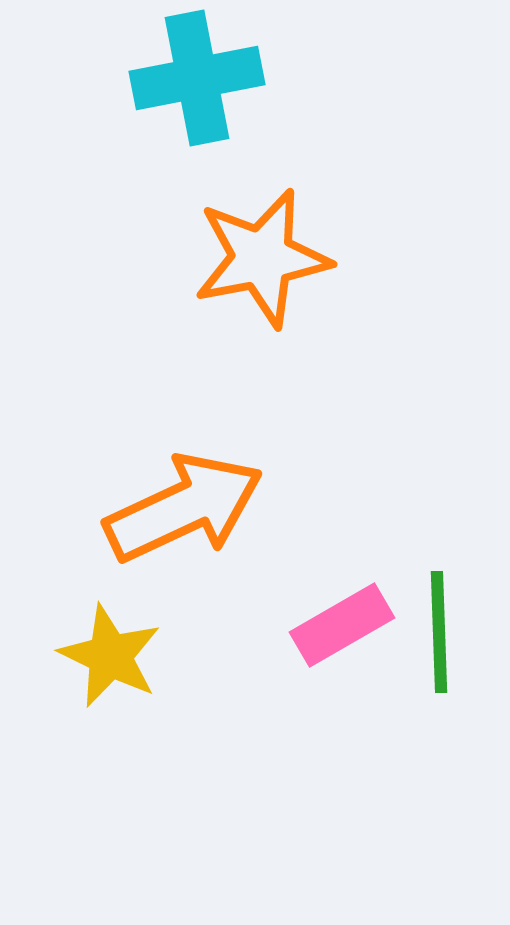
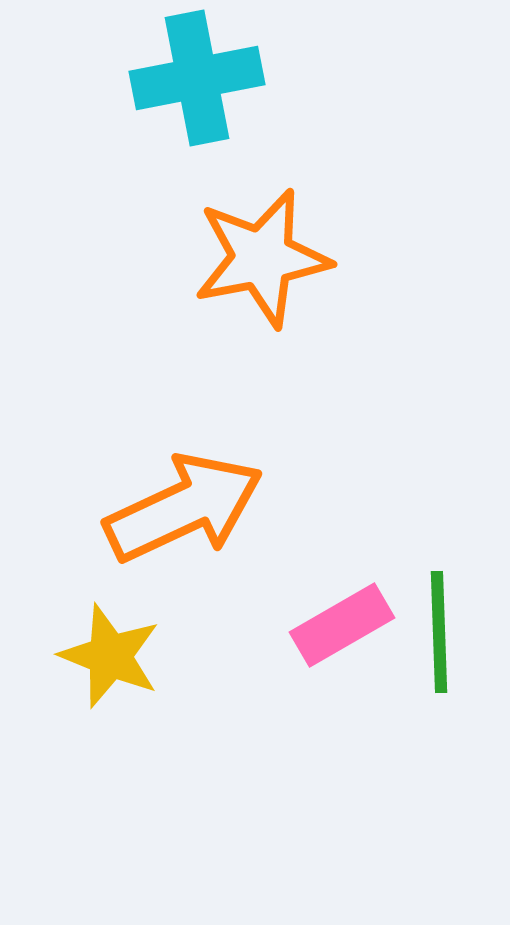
yellow star: rotated 4 degrees counterclockwise
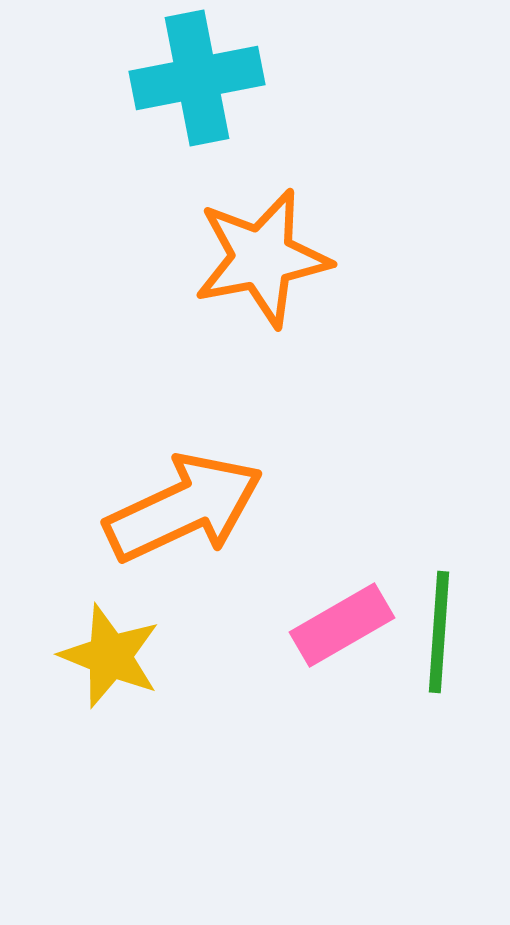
green line: rotated 6 degrees clockwise
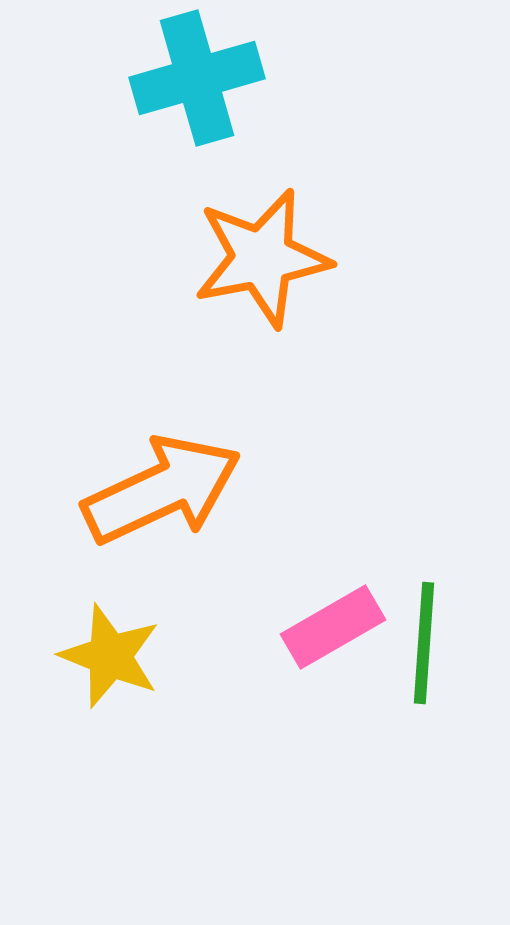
cyan cross: rotated 5 degrees counterclockwise
orange arrow: moved 22 px left, 18 px up
pink rectangle: moved 9 px left, 2 px down
green line: moved 15 px left, 11 px down
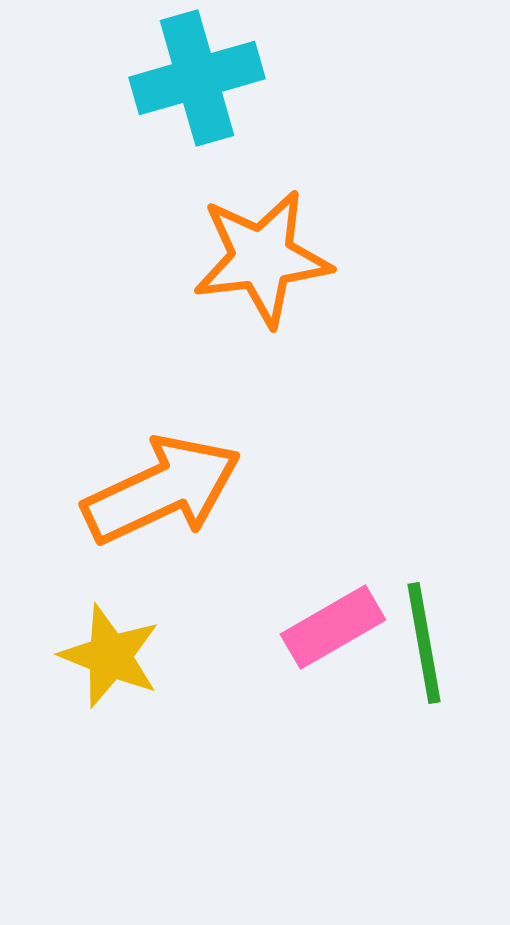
orange star: rotated 4 degrees clockwise
green line: rotated 14 degrees counterclockwise
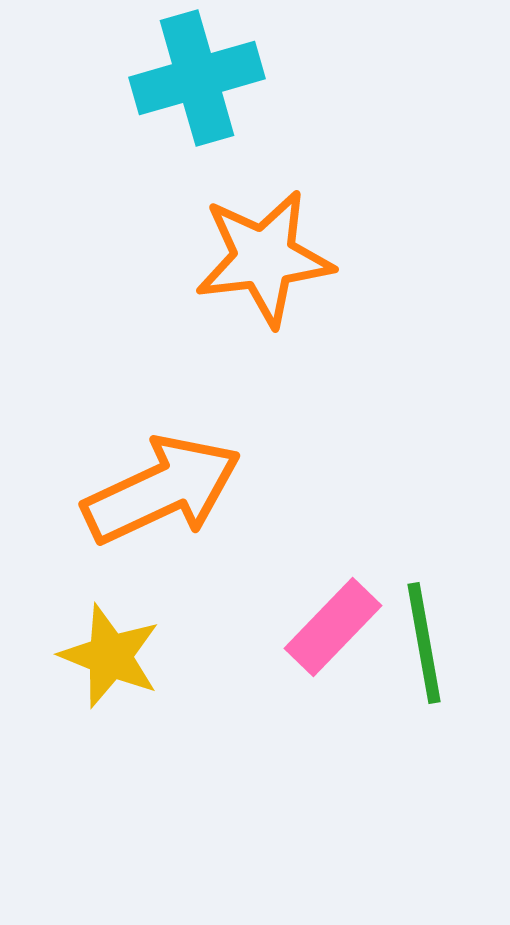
orange star: moved 2 px right
pink rectangle: rotated 16 degrees counterclockwise
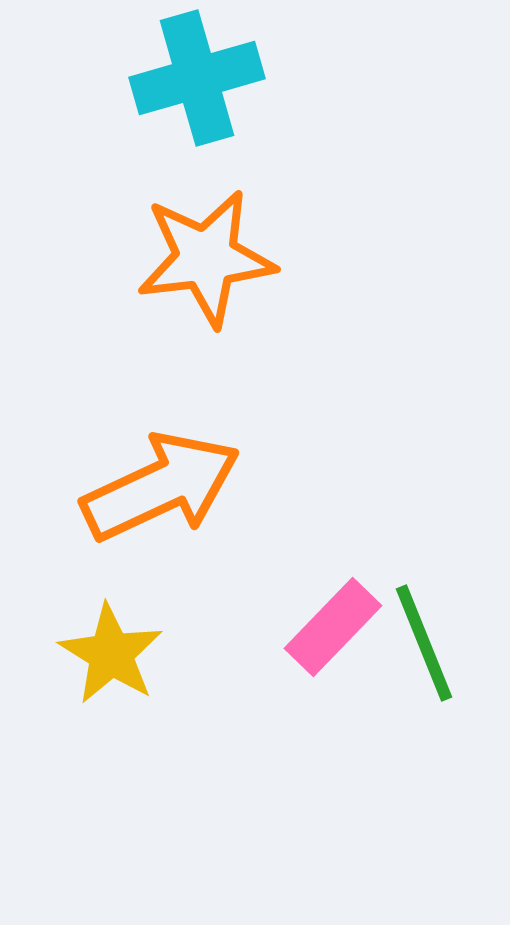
orange star: moved 58 px left
orange arrow: moved 1 px left, 3 px up
green line: rotated 12 degrees counterclockwise
yellow star: moved 1 px right, 2 px up; rotated 10 degrees clockwise
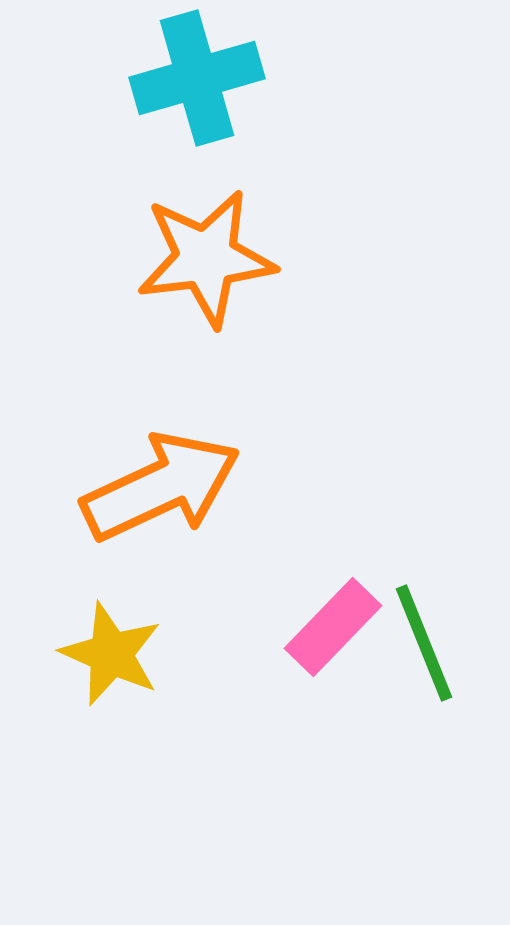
yellow star: rotated 8 degrees counterclockwise
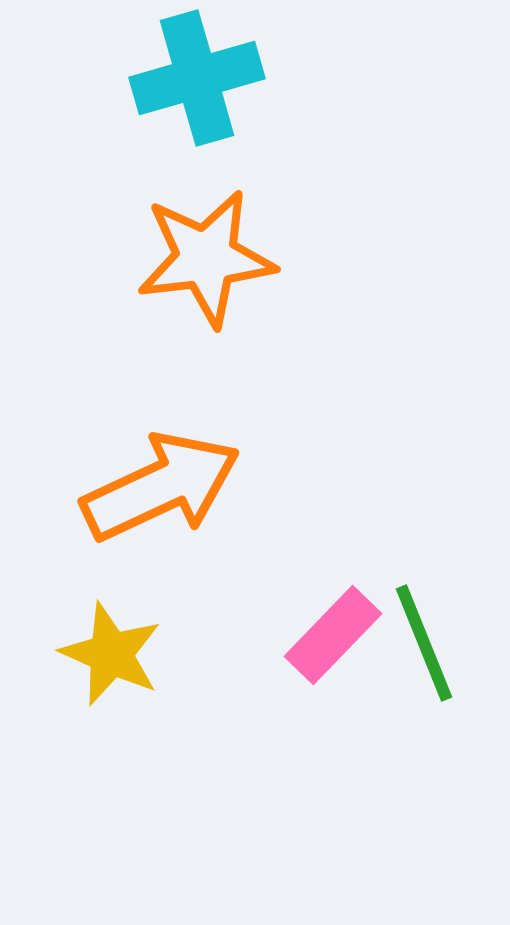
pink rectangle: moved 8 px down
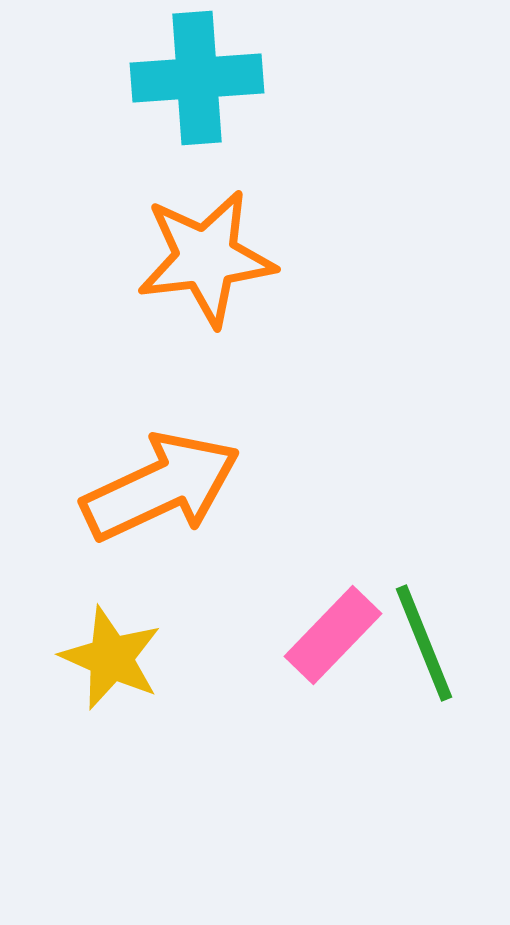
cyan cross: rotated 12 degrees clockwise
yellow star: moved 4 px down
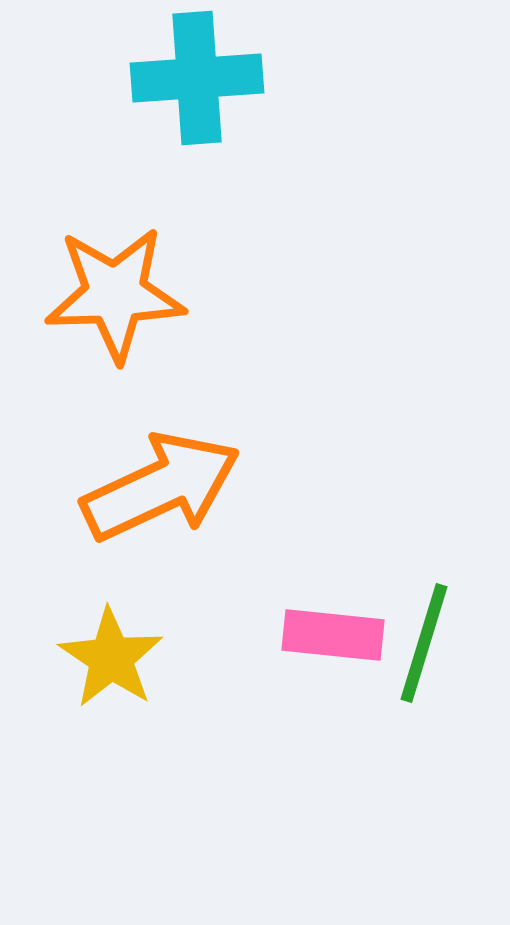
orange star: moved 91 px left, 36 px down; rotated 5 degrees clockwise
pink rectangle: rotated 52 degrees clockwise
green line: rotated 39 degrees clockwise
yellow star: rotated 10 degrees clockwise
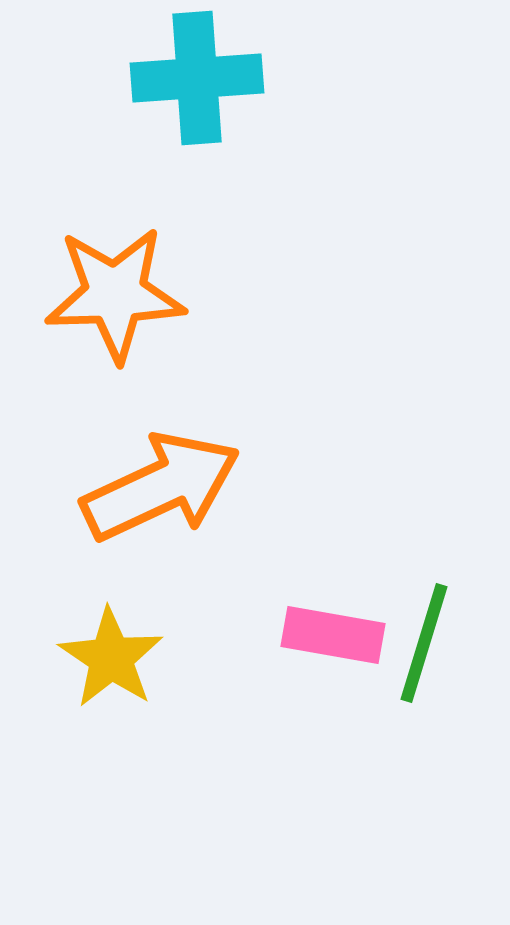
pink rectangle: rotated 4 degrees clockwise
